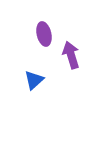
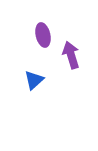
purple ellipse: moved 1 px left, 1 px down
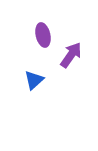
purple arrow: rotated 52 degrees clockwise
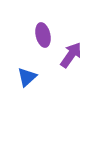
blue triangle: moved 7 px left, 3 px up
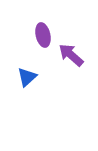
purple arrow: rotated 84 degrees counterclockwise
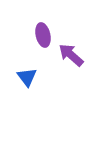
blue triangle: rotated 25 degrees counterclockwise
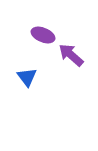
purple ellipse: rotated 55 degrees counterclockwise
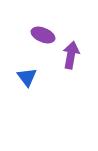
purple arrow: rotated 60 degrees clockwise
